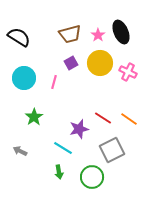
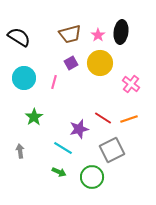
black ellipse: rotated 30 degrees clockwise
pink cross: moved 3 px right, 12 px down; rotated 12 degrees clockwise
orange line: rotated 54 degrees counterclockwise
gray arrow: rotated 56 degrees clockwise
green arrow: rotated 56 degrees counterclockwise
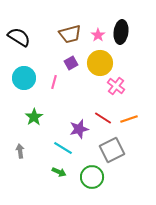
pink cross: moved 15 px left, 2 px down
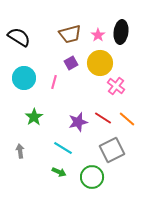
orange line: moved 2 px left; rotated 60 degrees clockwise
purple star: moved 1 px left, 7 px up
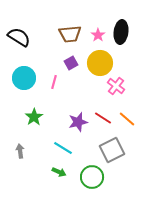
brown trapezoid: rotated 10 degrees clockwise
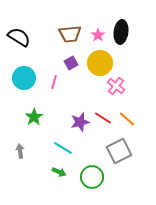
purple star: moved 2 px right
gray square: moved 7 px right, 1 px down
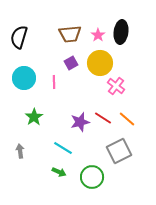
black semicircle: rotated 105 degrees counterclockwise
pink line: rotated 16 degrees counterclockwise
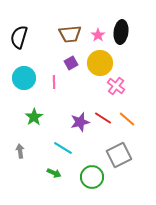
gray square: moved 4 px down
green arrow: moved 5 px left, 1 px down
